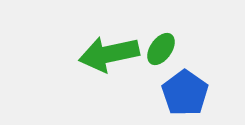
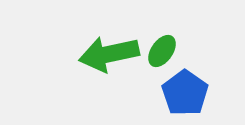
green ellipse: moved 1 px right, 2 px down
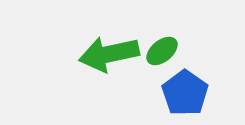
green ellipse: rotated 16 degrees clockwise
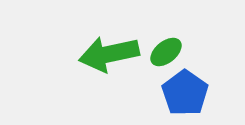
green ellipse: moved 4 px right, 1 px down
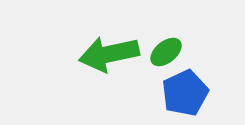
blue pentagon: rotated 12 degrees clockwise
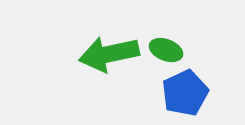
green ellipse: moved 2 px up; rotated 60 degrees clockwise
